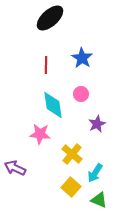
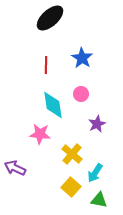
green triangle: rotated 12 degrees counterclockwise
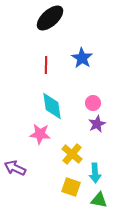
pink circle: moved 12 px right, 9 px down
cyan diamond: moved 1 px left, 1 px down
cyan arrow: rotated 36 degrees counterclockwise
yellow square: rotated 24 degrees counterclockwise
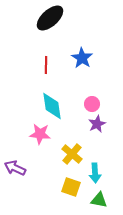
pink circle: moved 1 px left, 1 px down
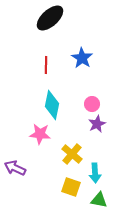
cyan diamond: moved 1 px up; rotated 20 degrees clockwise
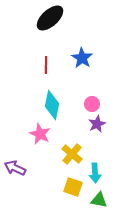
pink star: rotated 20 degrees clockwise
yellow square: moved 2 px right
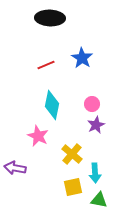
black ellipse: rotated 44 degrees clockwise
red line: rotated 66 degrees clockwise
purple star: moved 1 px left, 1 px down
pink star: moved 2 px left, 2 px down
purple arrow: rotated 15 degrees counterclockwise
yellow square: rotated 30 degrees counterclockwise
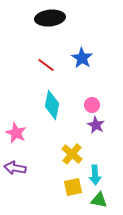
black ellipse: rotated 8 degrees counterclockwise
red line: rotated 60 degrees clockwise
pink circle: moved 1 px down
purple star: rotated 18 degrees counterclockwise
pink star: moved 22 px left, 3 px up
cyan arrow: moved 2 px down
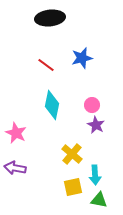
blue star: rotated 25 degrees clockwise
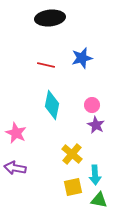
red line: rotated 24 degrees counterclockwise
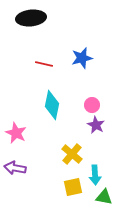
black ellipse: moved 19 px left
red line: moved 2 px left, 1 px up
green triangle: moved 5 px right, 3 px up
